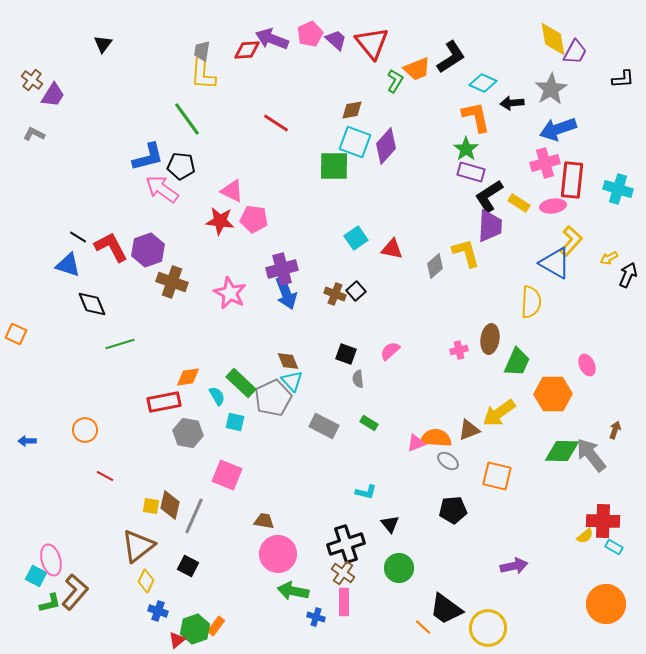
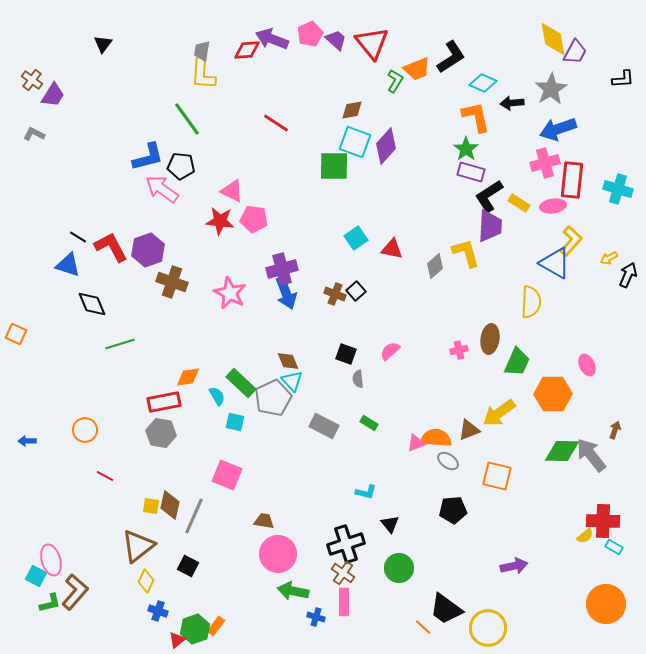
gray hexagon at (188, 433): moved 27 px left
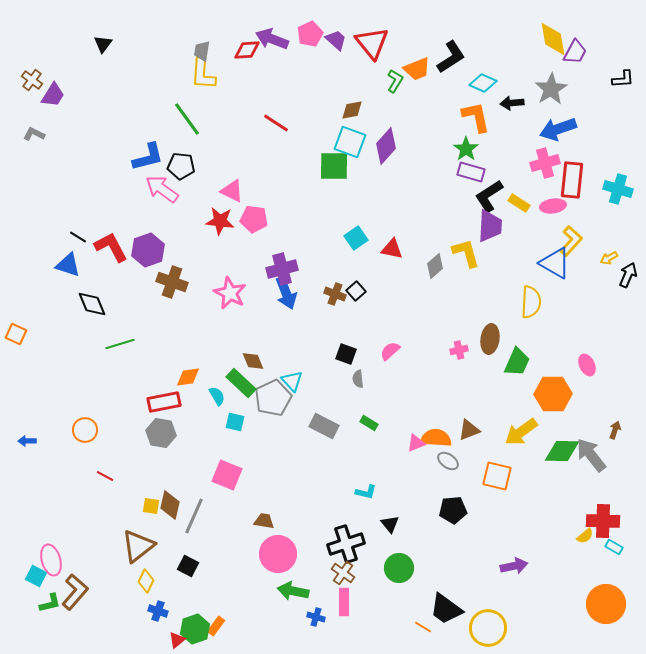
cyan square at (355, 142): moved 5 px left
brown diamond at (288, 361): moved 35 px left
yellow arrow at (499, 413): moved 22 px right, 19 px down
orange line at (423, 627): rotated 12 degrees counterclockwise
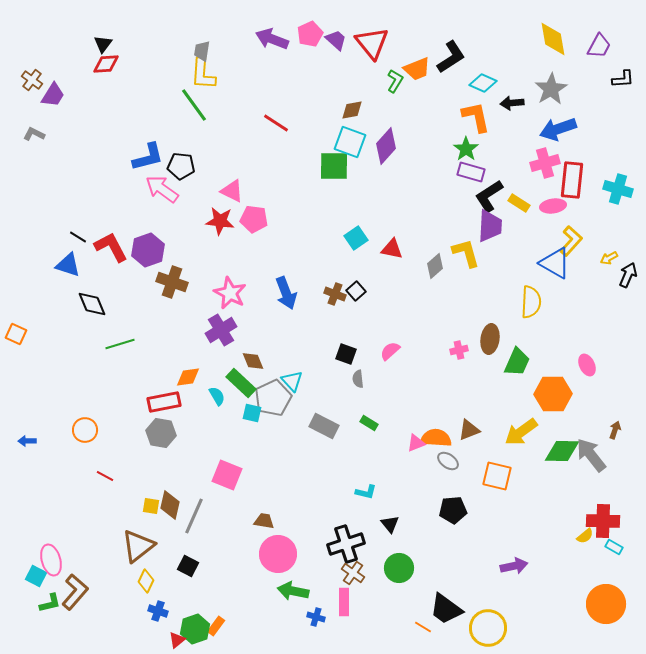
red diamond at (247, 50): moved 141 px left, 14 px down
purple trapezoid at (575, 52): moved 24 px right, 6 px up
green line at (187, 119): moved 7 px right, 14 px up
purple cross at (282, 269): moved 61 px left, 61 px down; rotated 16 degrees counterclockwise
cyan square at (235, 422): moved 17 px right, 9 px up
brown cross at (343, 573): moved 10 px right
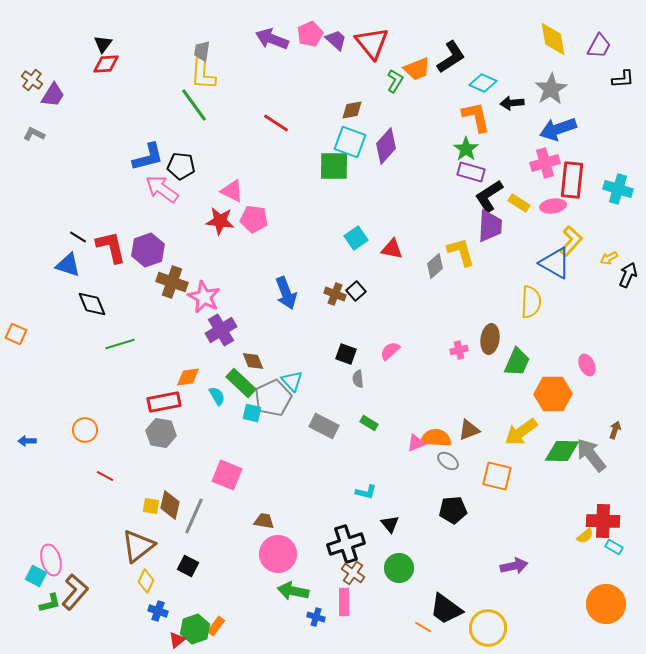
red L-shape at (111, 247): rotated 15 degrees clockwise
yellow L-shape at (466, 253): moved 5 px left, 1 px up
pink star at (230, 293): moved 26 px left, 4 px down
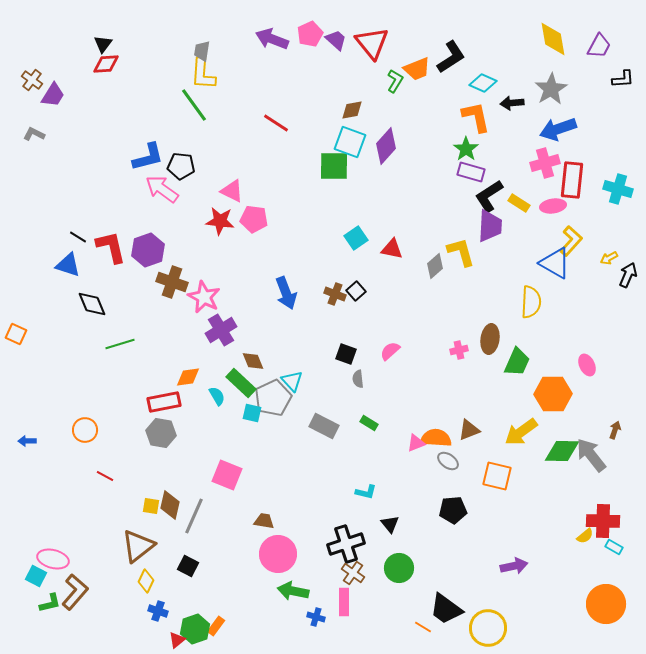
pink ellipse at (51, 560): moved 2 px right, 1 px up; rotated 60 degrees counterclockwise
